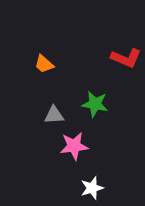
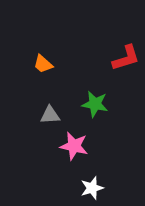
red L-shape: rotated 40 degrees counterclockwise
orange trapezoid: moved 1 px left
gray triangle: moved 4 px left
pink star: rotated 20 degrees clockwise
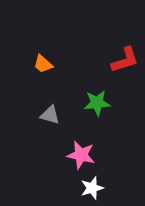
red L-shape: moved 1 px left, 2 px down
green star: moved 2 px right, 1 px up; rotated 16 degrees counterclockwise
gray triangle: rotated 20 degrees clockwise
pink star: moved 7 px right, 9 px down
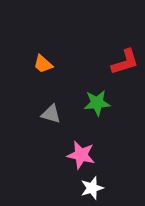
red L-shape: moved 2 px down
gray triangle: moved 1 px right, 1 px up
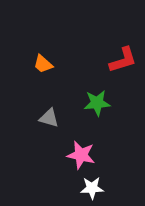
red L-shape: moved 2 px left, 2 px up
gray triangle: moved 2 px left, 4 px down
white star: rotated 15 degrees clockwise
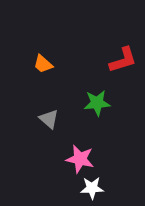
gray triangle: moved 1 px down; rotated 25 degrees clockwise
pink star: moved 1 px left, 4 px down
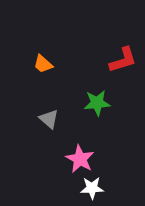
pink star: rotated 16 degrees clockwise
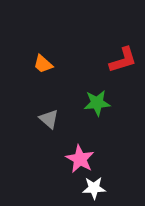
white star: moved 2 px right
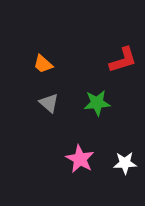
gray triangle: moved 16 px up
white star: moved 31 px right, 25 px up
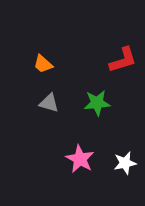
gray triangle: rotated 25 degrees counterclockwise
white star: rotated 10 degrees counterclockwise
